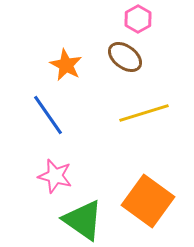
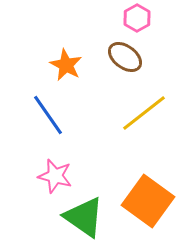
pink hexagon: moved 1 px left, 1 px up
yellow line: rotated 21 degrees counterclockwise
green triangle: moved 1 px right, 3 px up
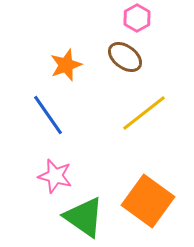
orange star: rotated 24 degrees clockwise
